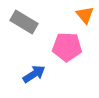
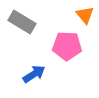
gray rectangle: moved 2 px left
pink pentagon: moved 1 px up
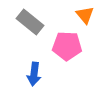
gray rectangle: moved 8 px right; rotated 8 degrees clockwise
blue arrow: rotated 130 degrees clockwise
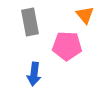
gray rectangle: rotated 40 degrees clockwise
